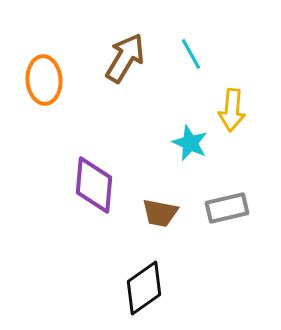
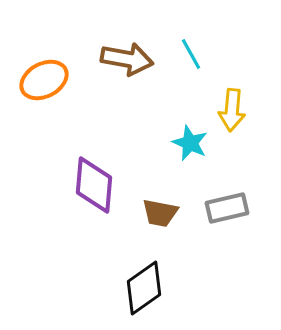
brown arrow: moved 2 px right, 1 px down; rotated 69 degrees clockwise
orange ellipse: rotated 66 degrees clockwise
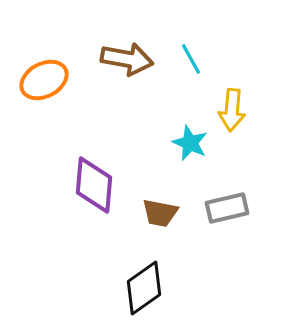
cyan line: moved 5 px down
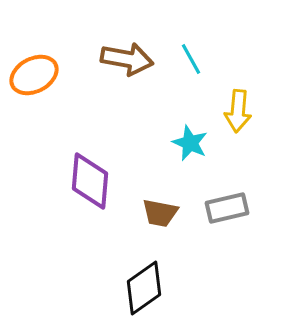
orange ellipse: moved 10 px left, 5 px up
yellow arrow: moved 6 px right, 1 px down
purple diamond: moved 4 px left, 4 px up
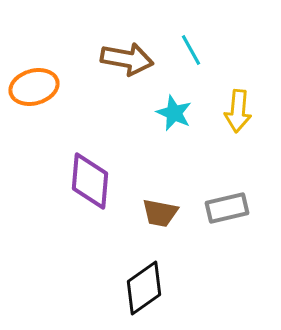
cyan line: moved 9 px up
orange ellipse: moved 12 px down; rotated 12 degrees clockwise
cyan star: moved 16 px left, 30 px up
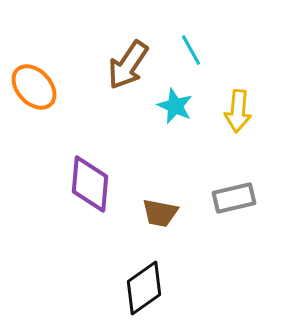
brown arrow: moved 1 px right, 6 px down; rotated 114 degrees clockwise
orange ellipse: rotated 63 degrees clockwise
cyan star: moved 1 px right, 7 px up
purple diamond: moved 3 px down
gray rectangle: moved 7 px right, 10 px up
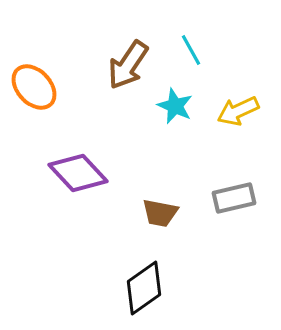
yellow arrow: rotated 60 degrees clockwise
purple diamond: moved 12 px left, 11 px up; rotated 48 degrees counterclockwise
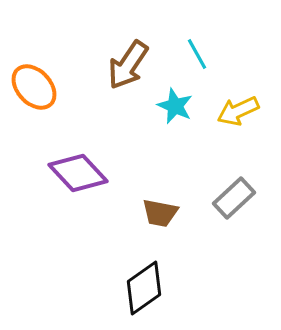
cyan line: moved 6 px right, 4 px down
gray rectangle: rotated 30 degrees counterclockwise
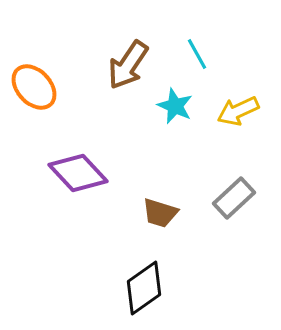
brown trapezoid: rotated 6 degrees clockwise
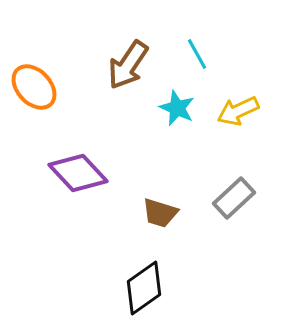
cyan star: moved 2 px right, 2 px down
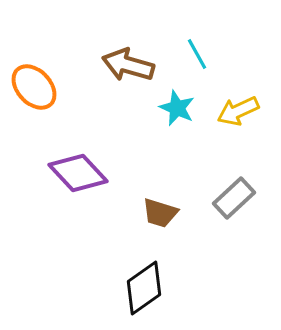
brown arrow: rotated 72 degrees clockwise
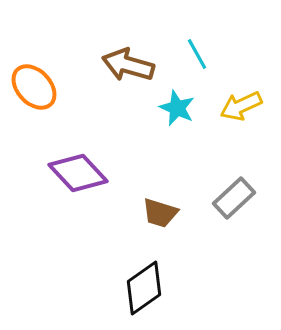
yellow arrow: moved 3 px right, 5 px up
